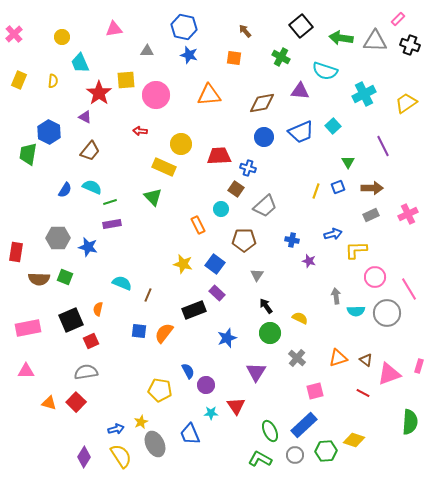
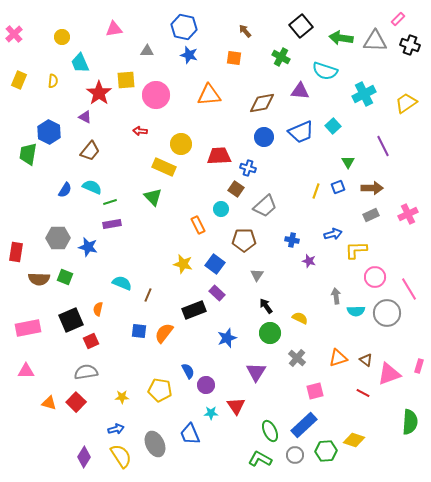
yellow star at (141, 422): moved 19 px left, 25 px up; rotated 24 degrees clockwise
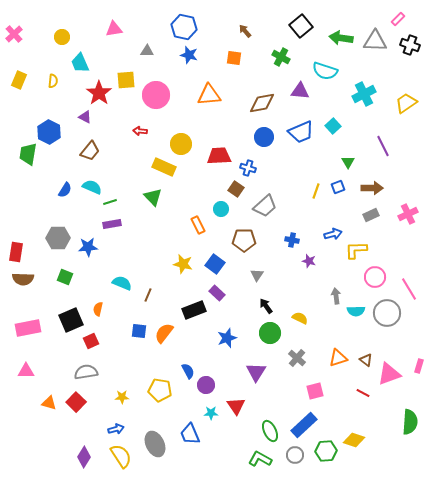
blue star at (88, 247): rotated 18 degrees counterclockwise
brown semicircle at (39, 279): moved 16 px left
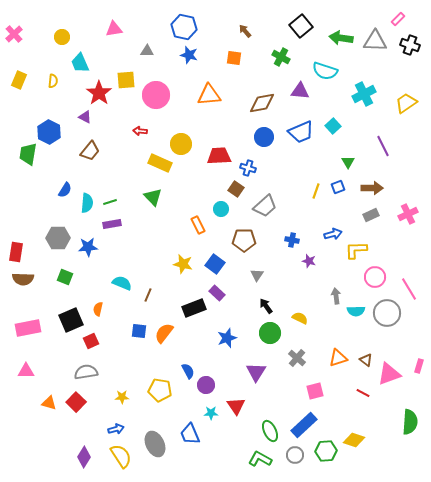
yellow rectangle at (164, 167): moved 4 px left, 4 px up
cyan semicircle at (92, 187): moved 5 px left, 16 px down; rotated 72 degrees clockwise
black rectangle at (194, 310): moved 2 px up
